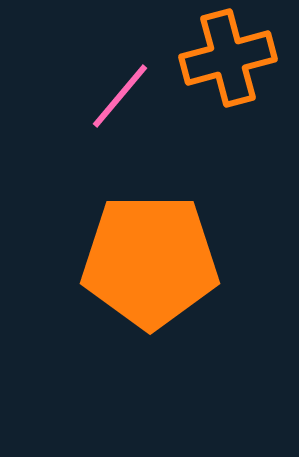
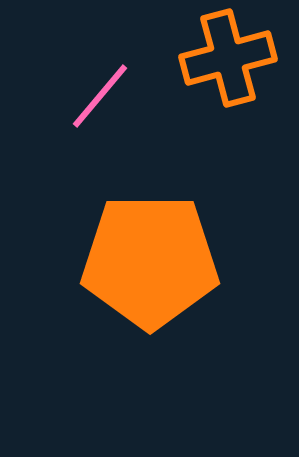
pink line: moved 20 px left
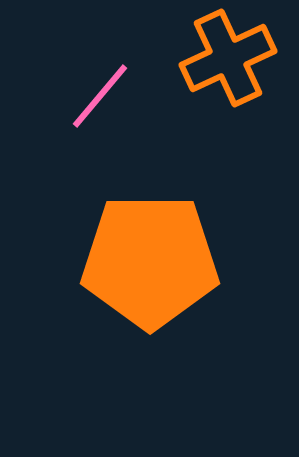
orange cross: rotated 10 degrees counterclockwise
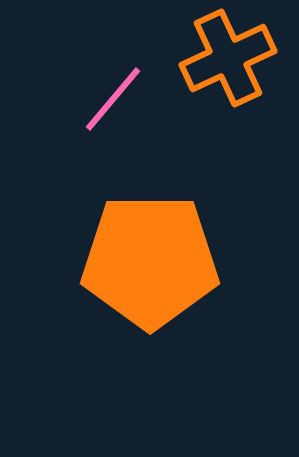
pink line: moved 13 px right, 3 px down
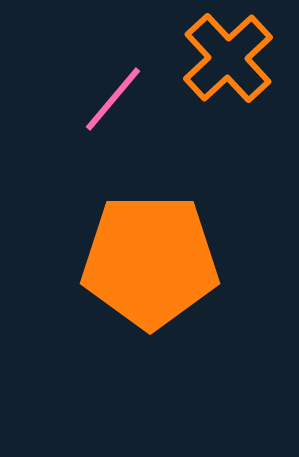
orange cross: rotated 18 degrees counterclockwise
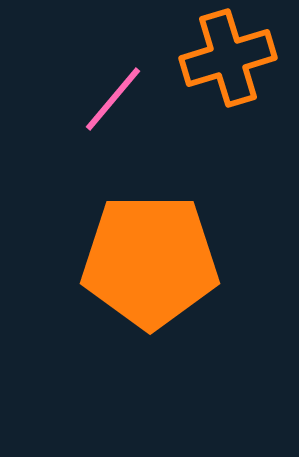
orange cross: rotated 26 degrees clockwise
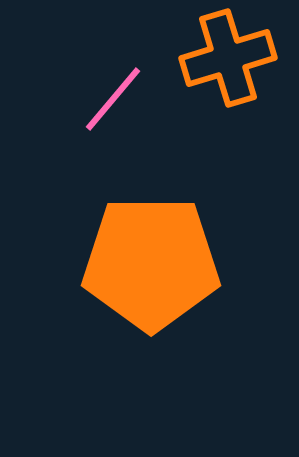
orange pentagon: moved 1 px right, 2 px down
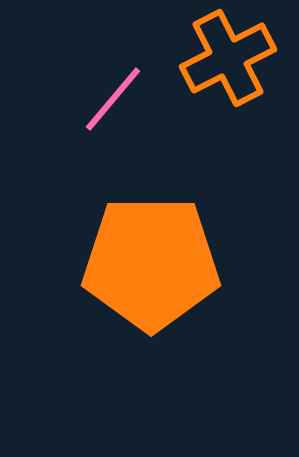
orange cross: rotated 10 degrees counterclockwise
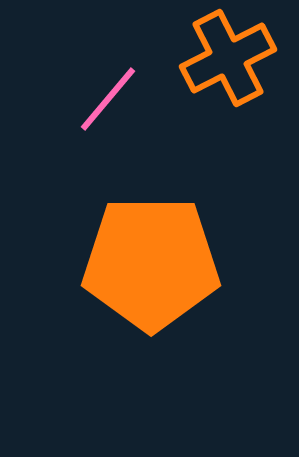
pink line: moved 5 px left
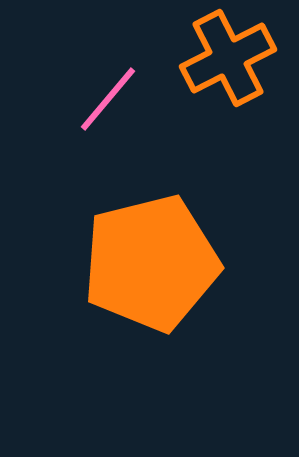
orange pentagon: rotated 14 degrees counterclockwise
